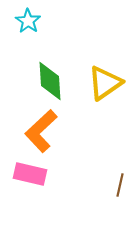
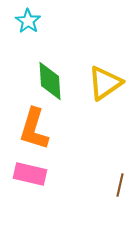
orange L-shape: moved 7 px left, 2 px up; rotated 30 degrees counterclockwise
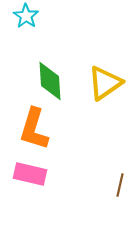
cyan star: moved 2 px left, 5 px up
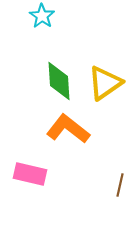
cyan star: moved 16 px right
green diamond: moved 9 px right
orange L-shape: moved 34 px right; rotated 111 degrees clockwise
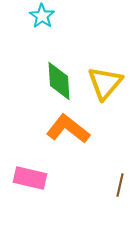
yellow triangle: rotated 15 degrees counterclockwise
pink rectangle: moved 4 px down
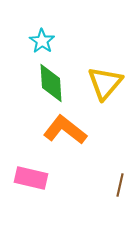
cyan star: moved 25 px down
green diamond: moved 8 px left, 2 px down
orange L-shape: moved 3 px left, 1 px down
pink rectangle: moved 1 px right
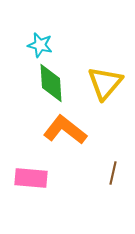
cyan star: moved 2 px left, 4 px down; rotated 20 degrees counterclockwise
pink rectangle: rotated 8 degrees counterclockwise
brown line: moved 7 px left, 12 px up
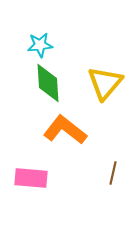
cyan star: rotated 20 degrees counterclockwise
green diamond: moved 3 px left
